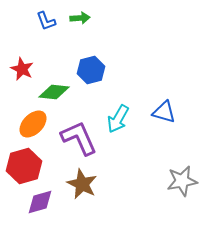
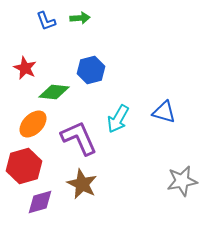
red star: moved 3 px right, 1 px up
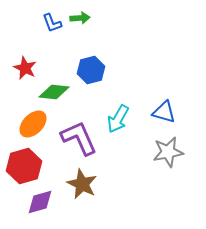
blue L-shape: moved 6 px right, 2 px down
gray star: moved 14 px left, 29 px up
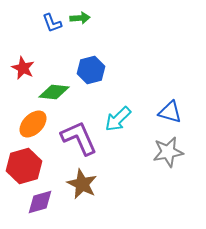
red star: moved 2 px left
blue triangle: moved 6 px right
cyan arrow: rotated 16 degrees clockwise
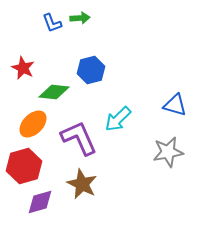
blue triangle: moved 5 px right, 7 px up
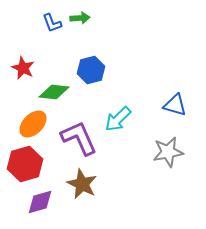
red hexagon: moved 1 px right, 2 px up
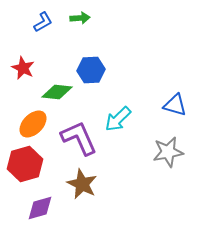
blue L-shape: moved 9 px left, 1 px up; rotated 100 degrees counterclockwise
blue hexagon: rotated 12 degrees clockwise
green diamond: moved 3 px right
purple diamond: moved 6 px down
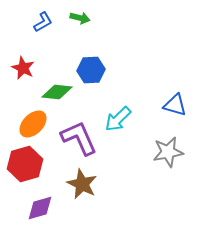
green arrow: rotated 18 degrees clockwise
